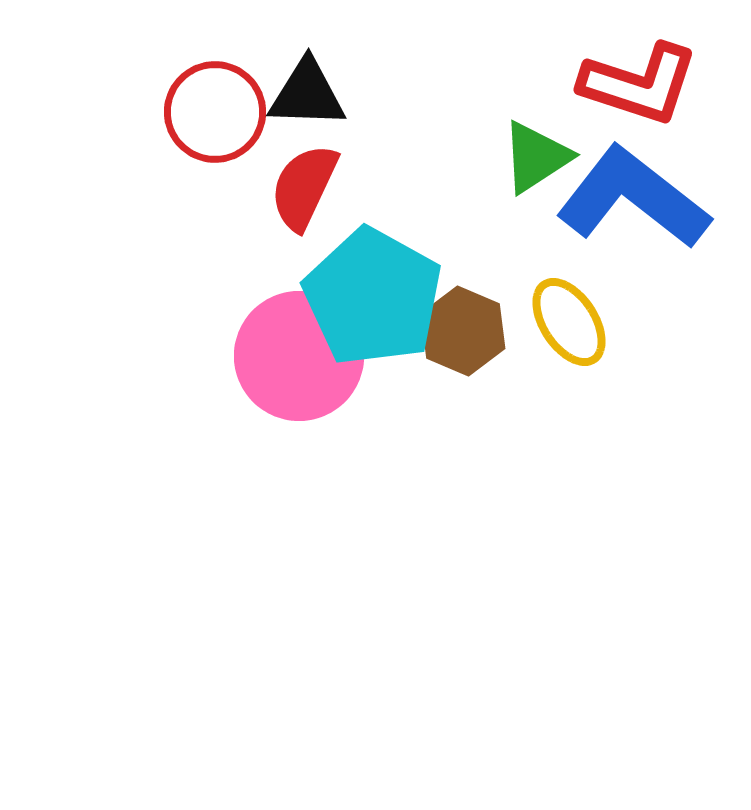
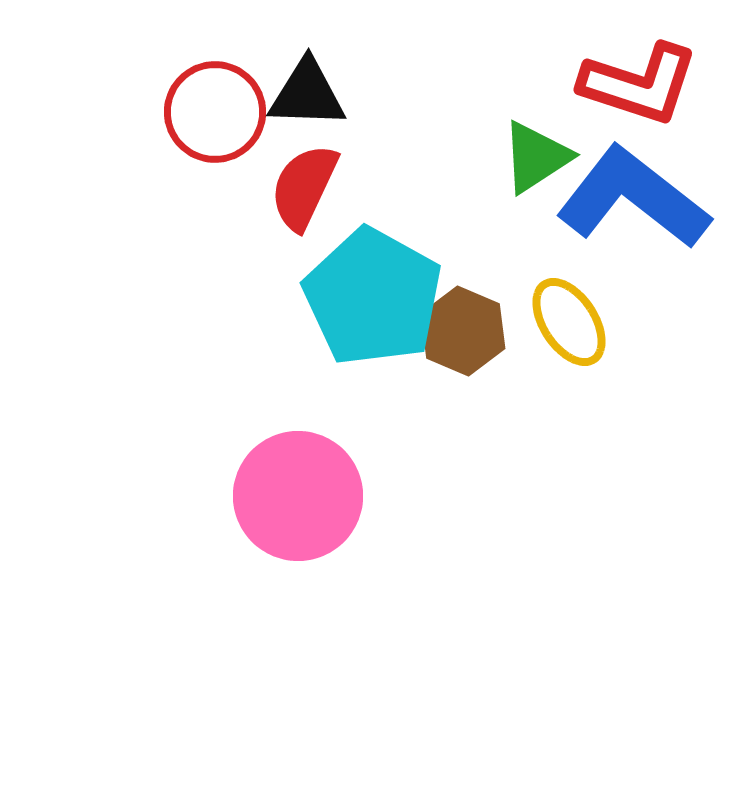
pink circle: moved 1 px left, 140 px down
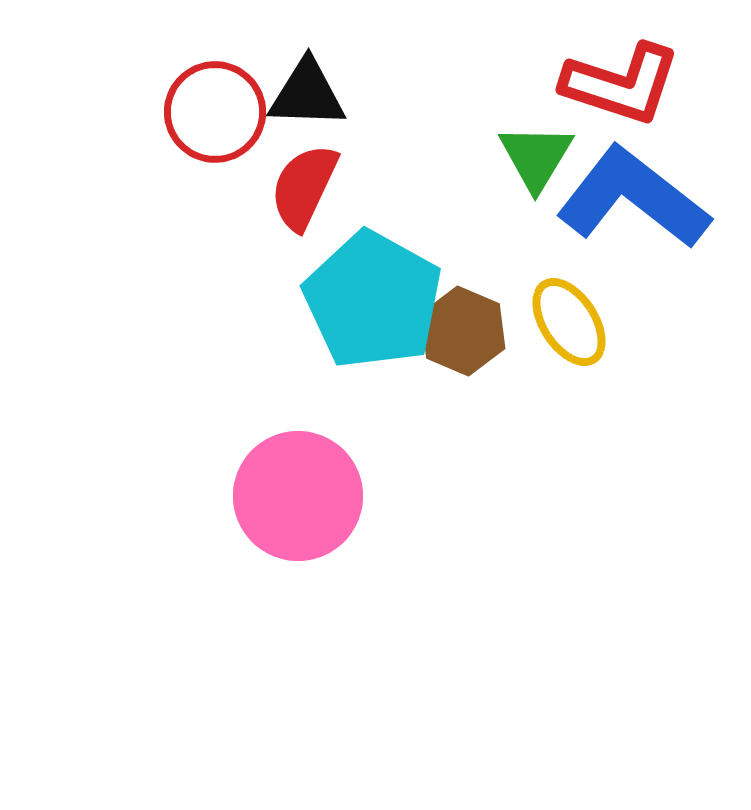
red L-shape: moved 18 px left
green triangle: rotated 26 degrees counterclockwise
cyan pentagon: moved 3 px down
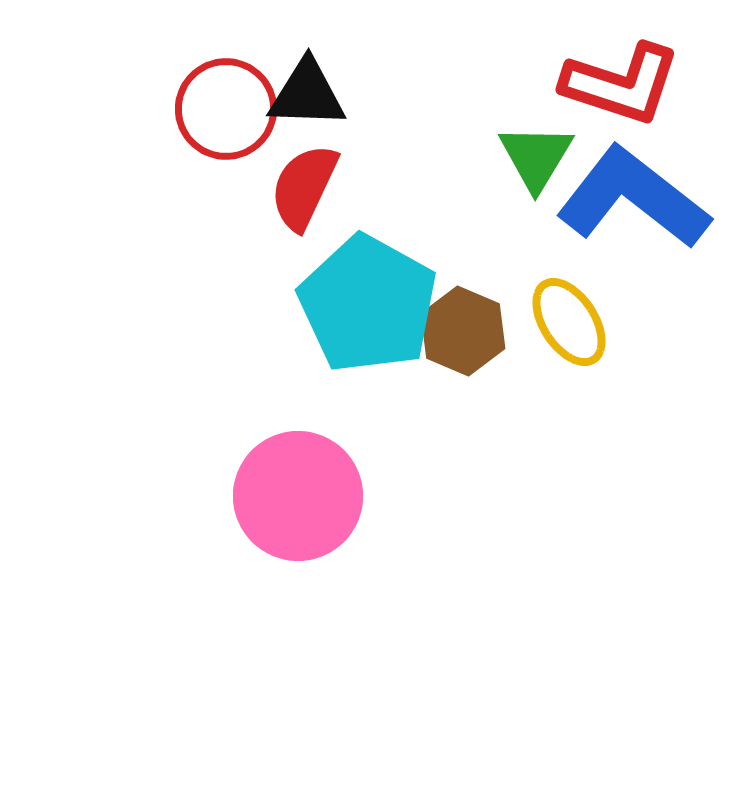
red circle: moved 11 px right, 3 px up
cyan pentagon: moved 5 px left, 4 px down
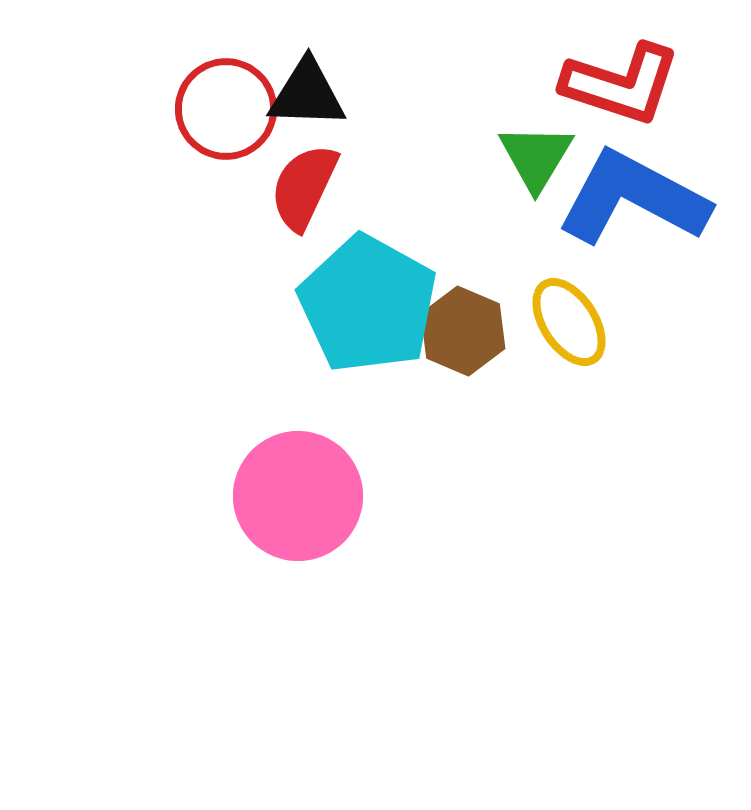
blue L-shape: rotated 10 degrees counterclockwise
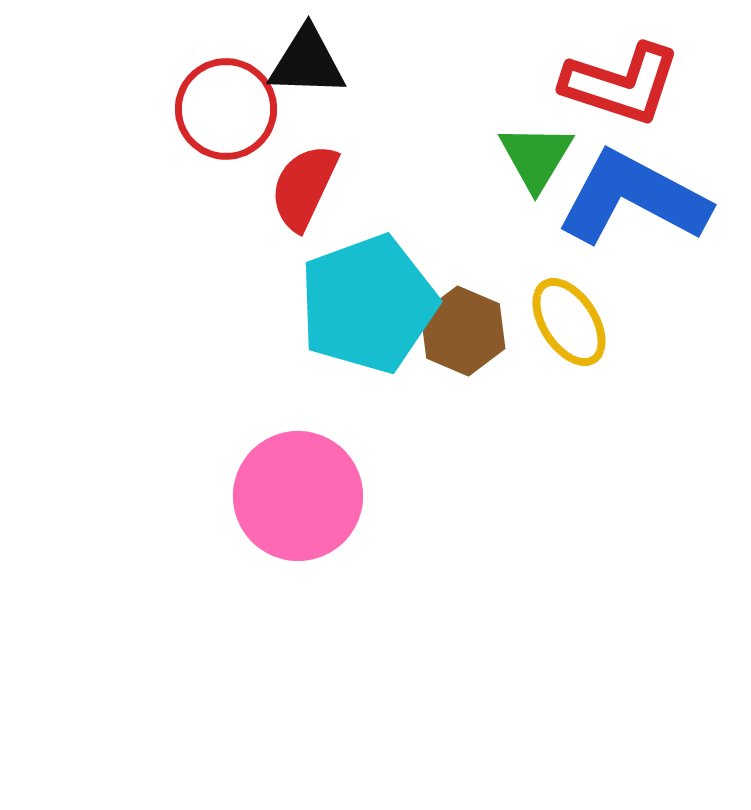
black triangle: moved 32 px up
cyan pentagon: rotated 23 degrees clockwise
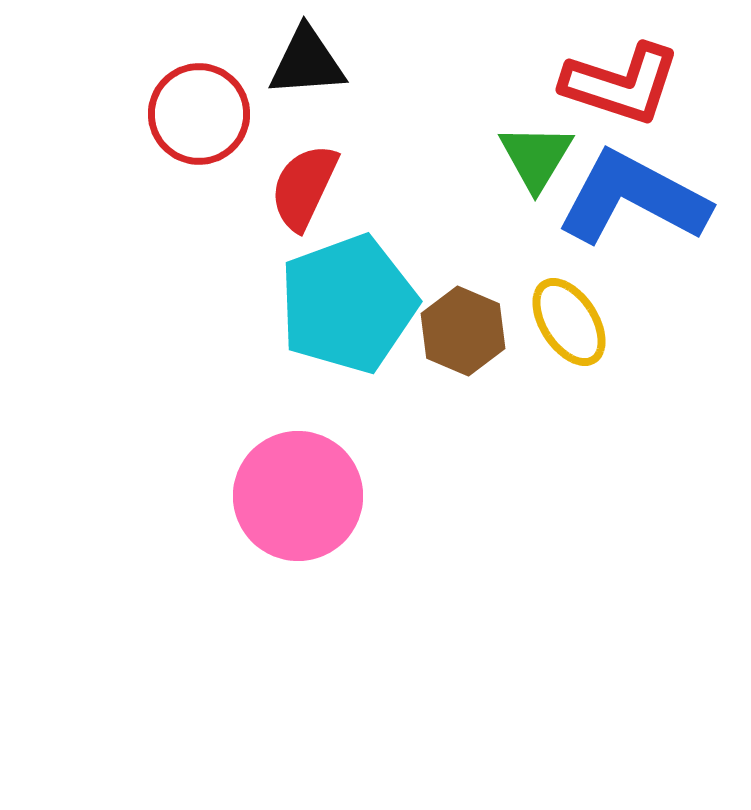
black triangle: rotated 6 degrees counterclockwise
red circle: moved 27 px left, 5 px down
cyan pentagon: moved 20 px left
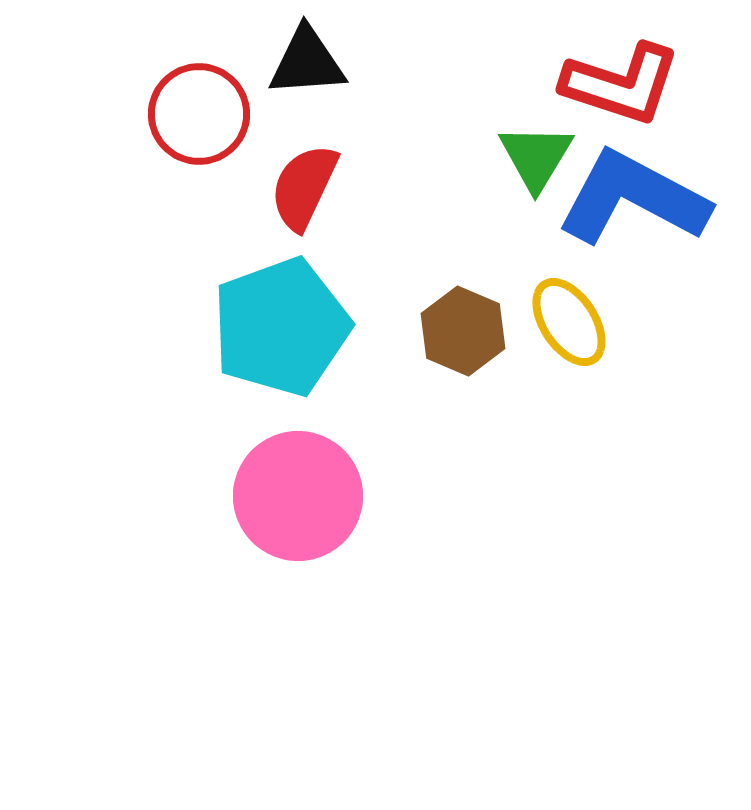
cyan pentagon: moved 67 px left, 23 px down
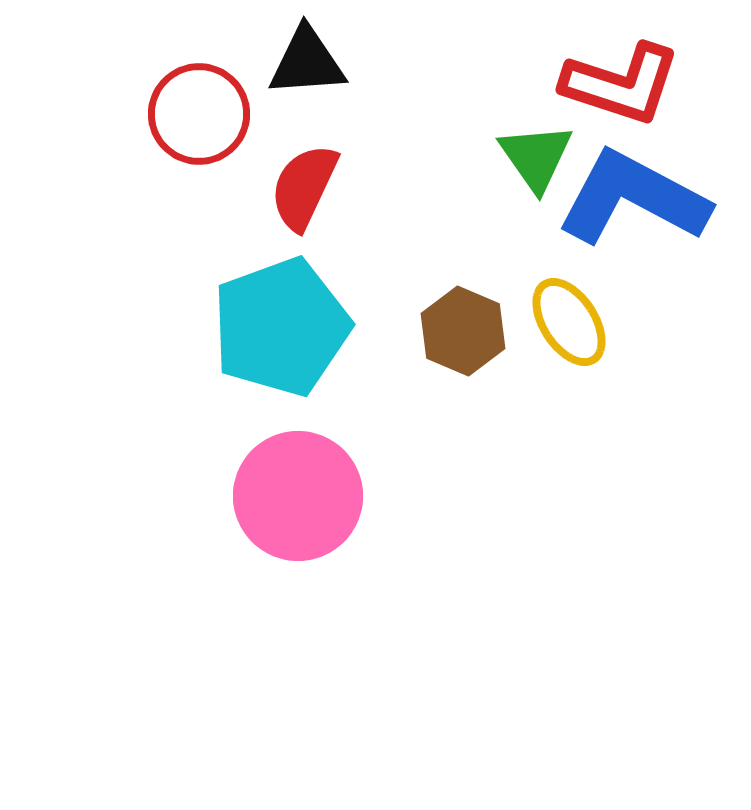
green triangle: rotated 6 degrees counterclockwise
